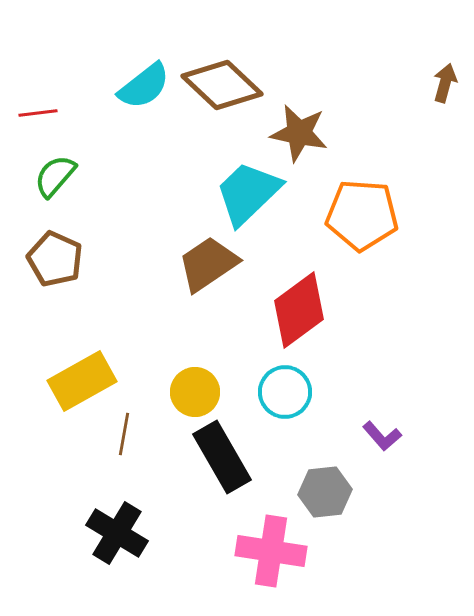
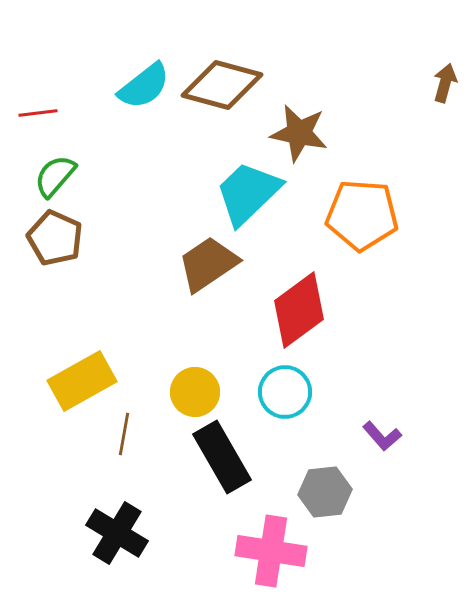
brown diamond: rotated 28 degrees counterclockwise
brown pentagon: moved 21 px up
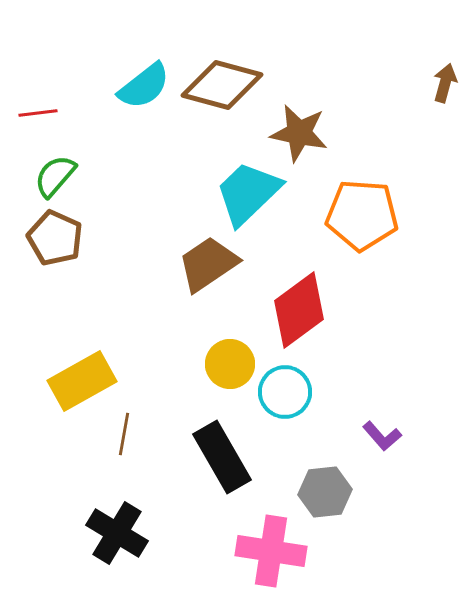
yellow circle: moved 35 px right, 28 px up
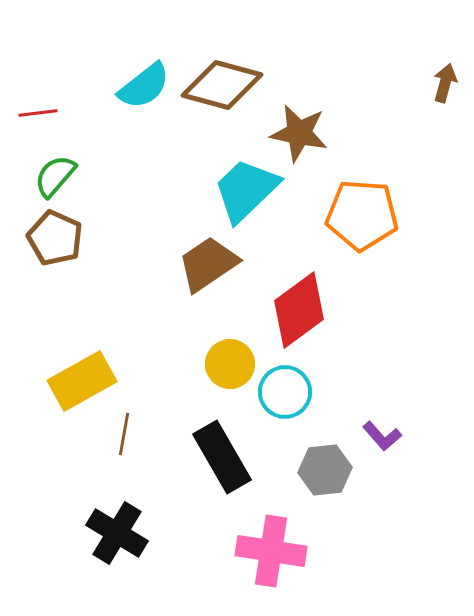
cyan trapezoid: moved 2 px left, 3 px up
gray hexagon: moved 22 px up
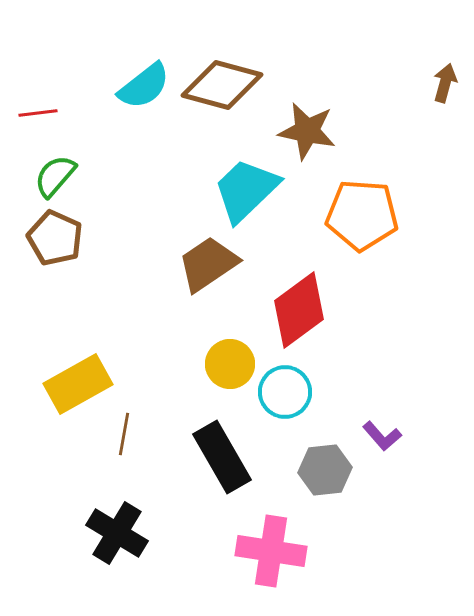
brown star: moved 8 px right, 2 px up
yellow rectangle: moved 4 px left, 3 px down
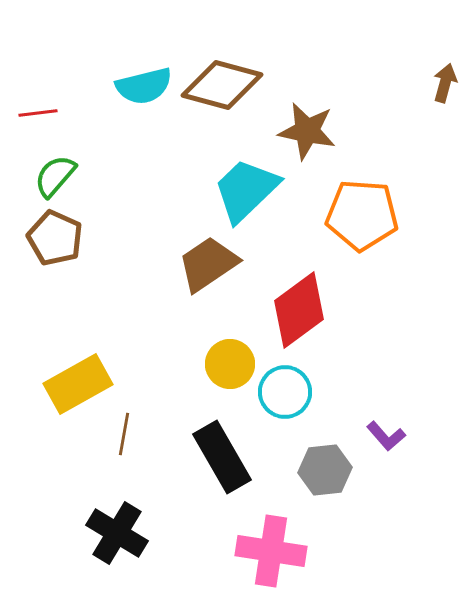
cyan semicircle: rotated 24 degrees clockwise
purple L-shape: moved 4 px right
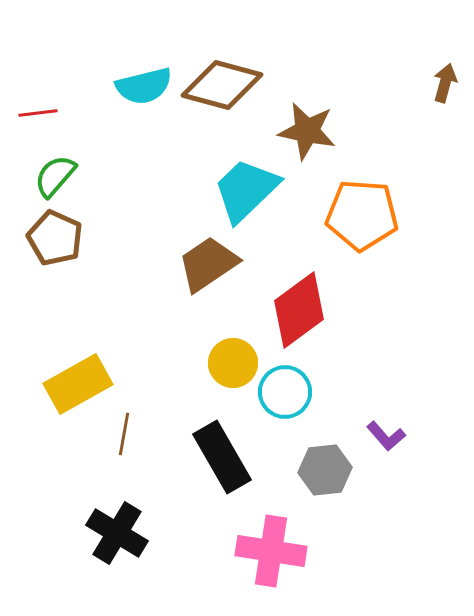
yellow circle: moved 3 px right, 1 px up
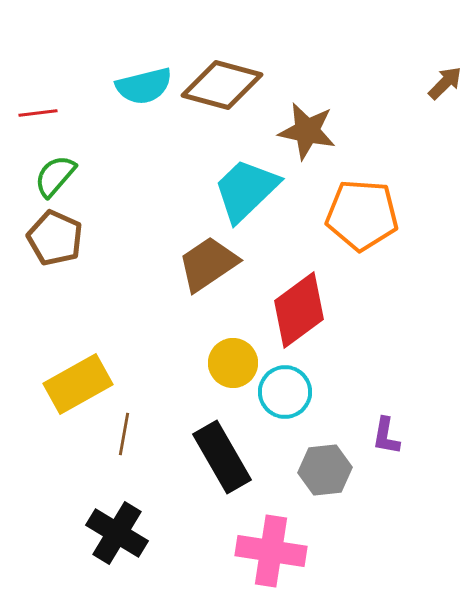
brown arrow: rotated 30 degrees clockwise
purple L-shape: rotated 51 degrees clockwise
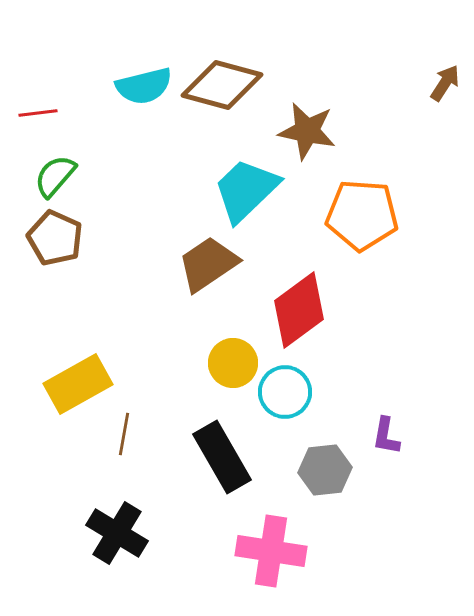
brown arrow: rotated 12 degrees counterclockwise
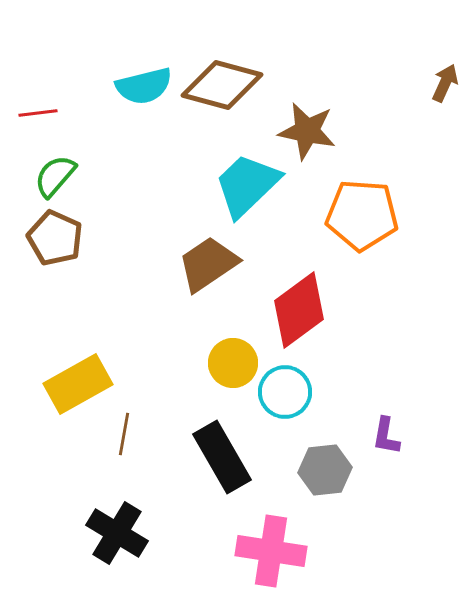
brown arrow: rotated 9 degrees counterclockwise
cyan trapezoid: moved 1 px right, 5 px up
